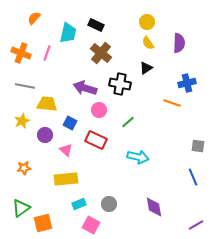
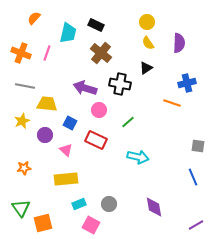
green triangle: rotated 30 degrees counterclockwise
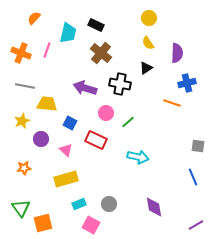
yellow circle: moved 2 px right, 4 px up
purple semicircle: moved 2 px left, 10 px down
pink line: moved 3 px up
pink circle: moved 7 px right, 3 px down
purple circle: moved 4 px left, 4 px down
yellow rectangle: rotated 10 degrees counterclockwise
